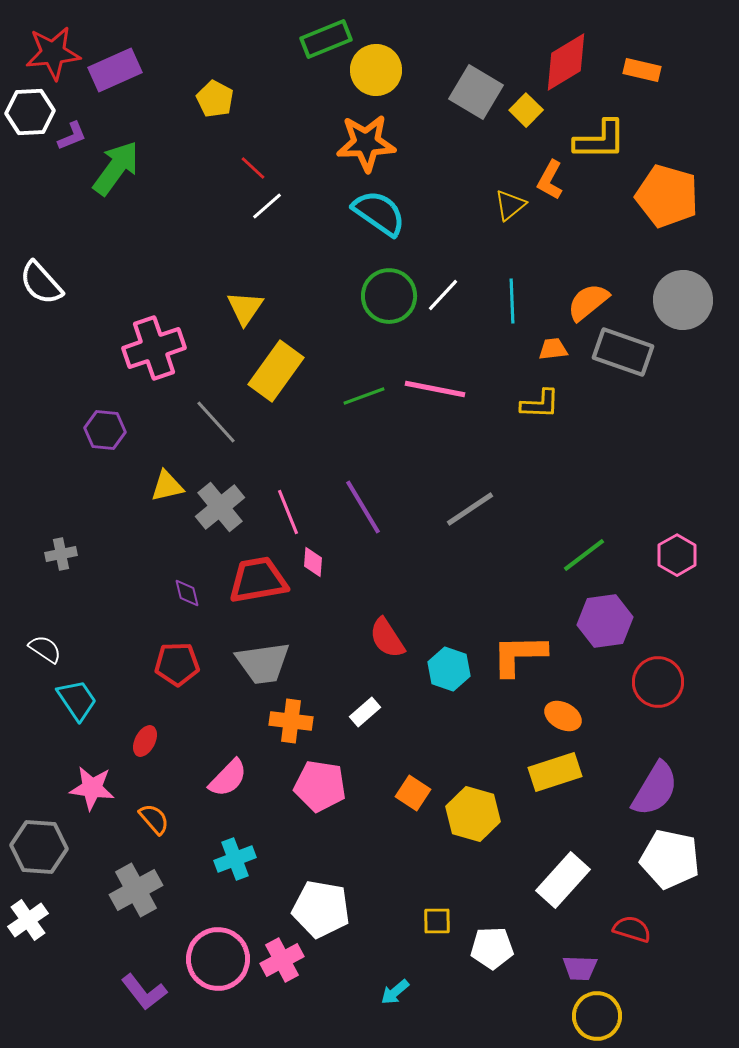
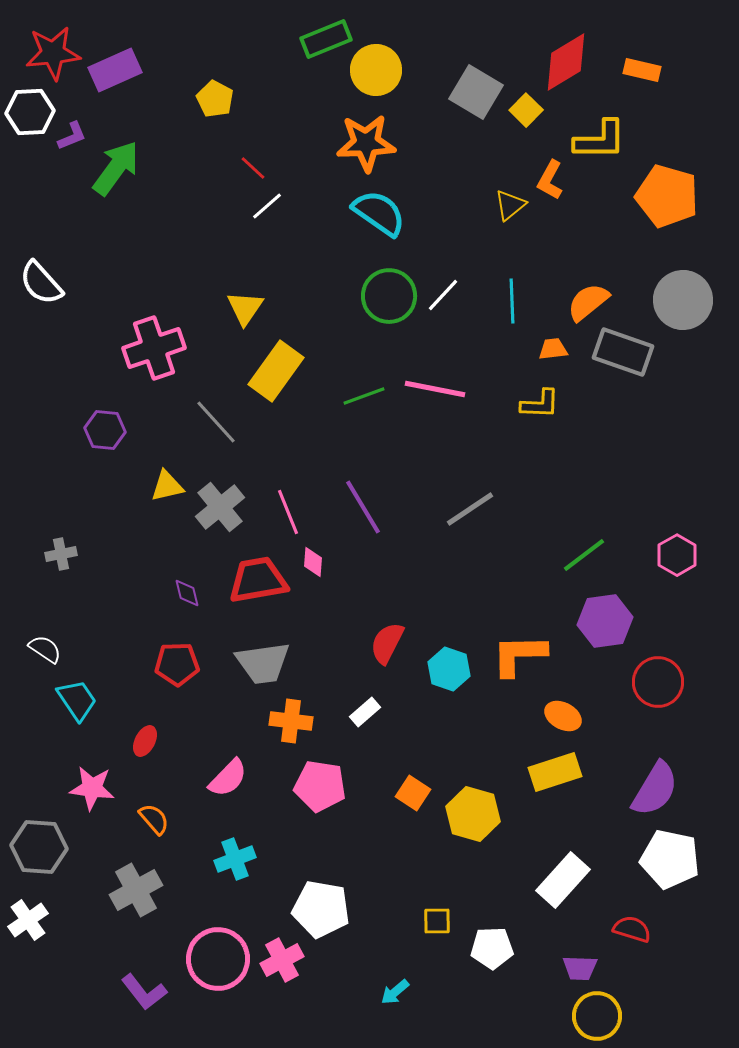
red semicircle at (387, 638): moved 5 px down; rotated 60 degrees clockwise
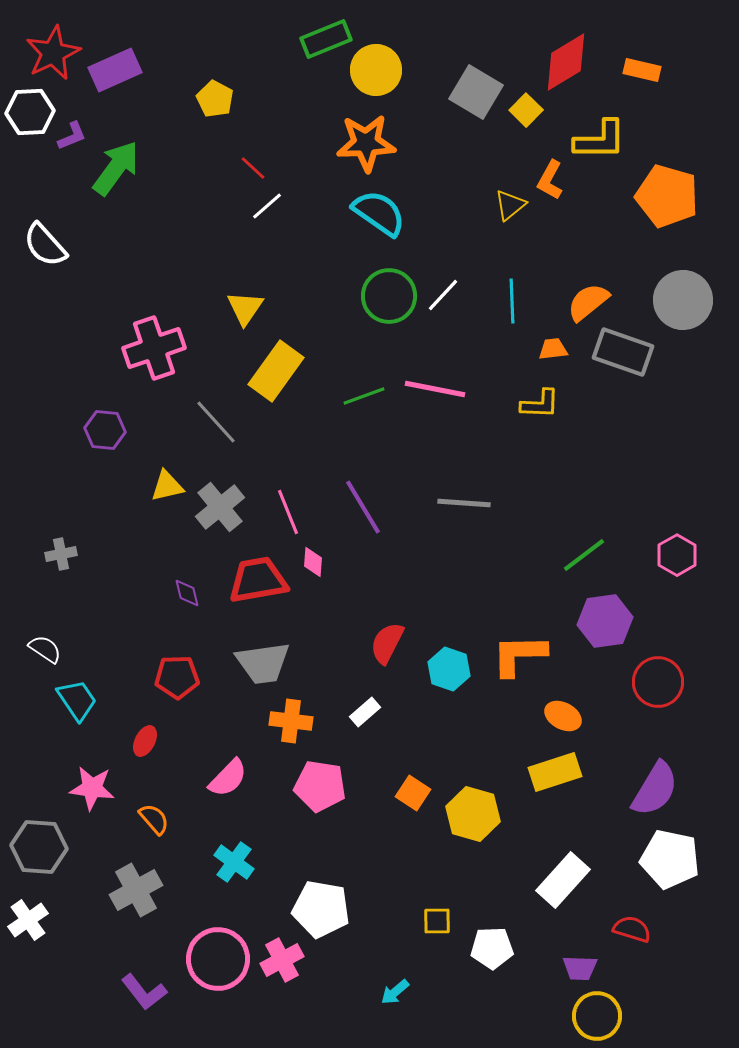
red star at (53, 53): rotated 20 degrees counterclockwise
white semicircle at (41, 283): moved 4 px right, 38 px up
gray line at (470, 509): moved 6 px left, 6 px up; rotated 38 degrees clockwise
red pentagon at (177, 664): moved 13 px down
cyan cross at (235, 859): moved 1 px left, 3 px down; rotated 33 degrees counterclockwise
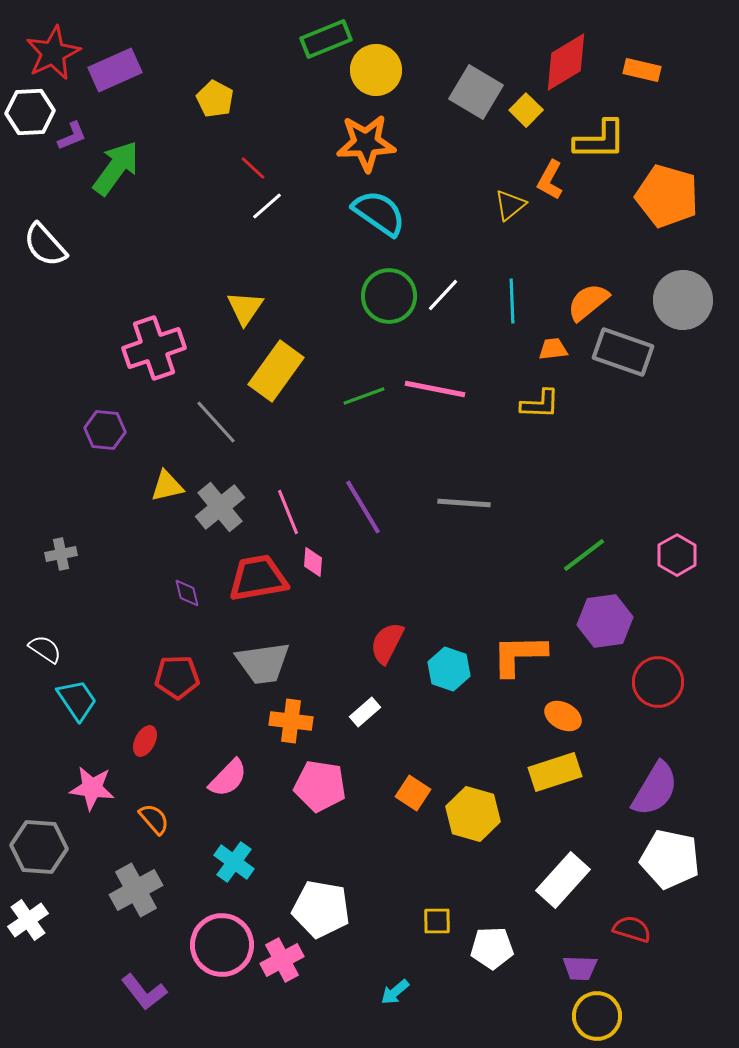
red trapezoid at (258, 580): moved 2 px up
pink circle at (218, 959): moved 4 px right, 14 px up
